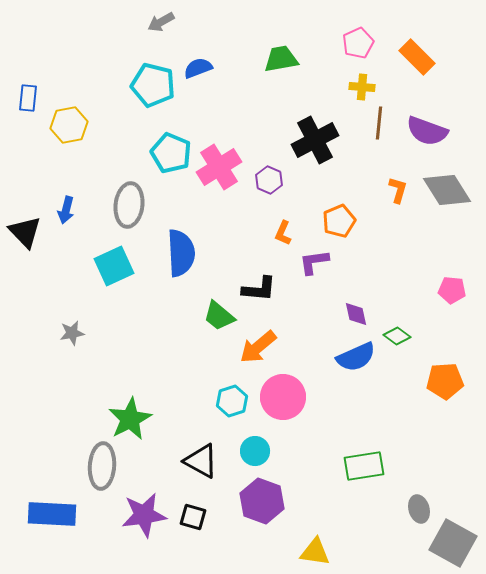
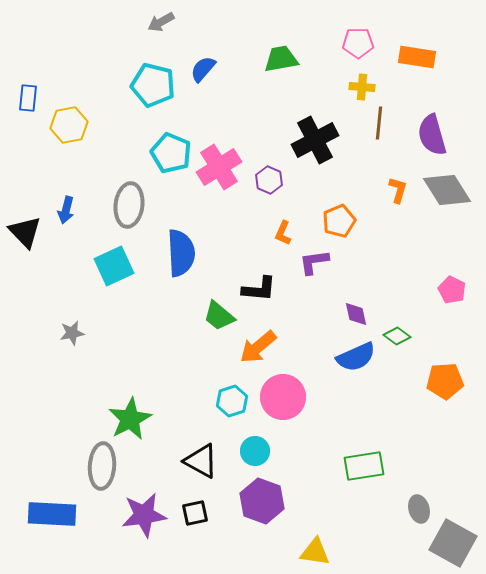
pink pentagon at (358, 43): rotated 24 degrees clockwise
orange rectangle at (417, 57): rotated 36 degrees counterclockwise
blue semicircle at (198, 68): moved 5 px right, 1 px down; rotated 28 degrees counterclockwise
purple semicircle at (427, 131): moved 5 px right, 4 px down; rotated 54 degrees clockwise
pink pentagon at (452, 290): rotated 20 degrees clockwise
black square at (193, 517): moved 2 px right, 4 px up; rotated 28 degrees counterclockwise
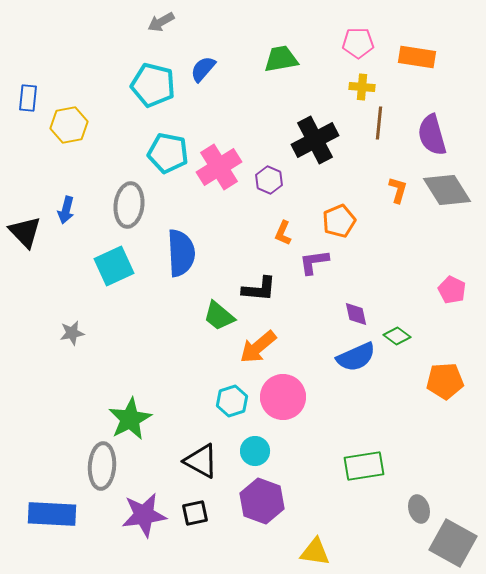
cyan pentagon at (171, 153): moved 3 px left; rotated 12 degrees counterclockwise
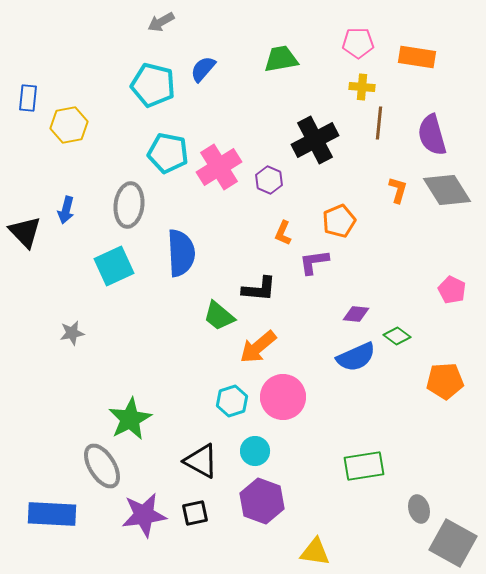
purple diamond at (356, 314): rotated 72 degrees counterclockwise
gray ellipse at (102, 466): rotated 36 degrees counterclockwise
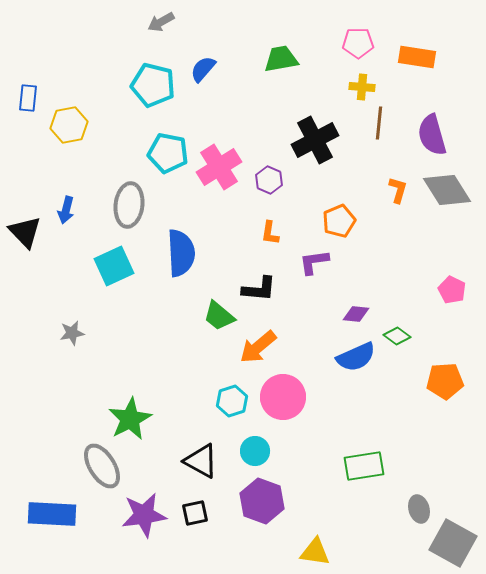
orange L-shape at (283, 233): moved 13 px left; rotated 15 degrees counterclockwise
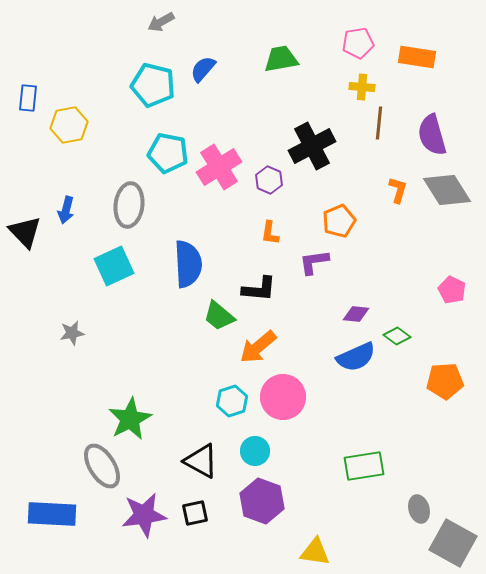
pink pentagon at (358, 43): rotated 8 degrees counterclockwise
black cross at (315, 140): moved 3 px left, 6 px down
blue semicircle at (181, 253): moved 7 px right, 11 px down
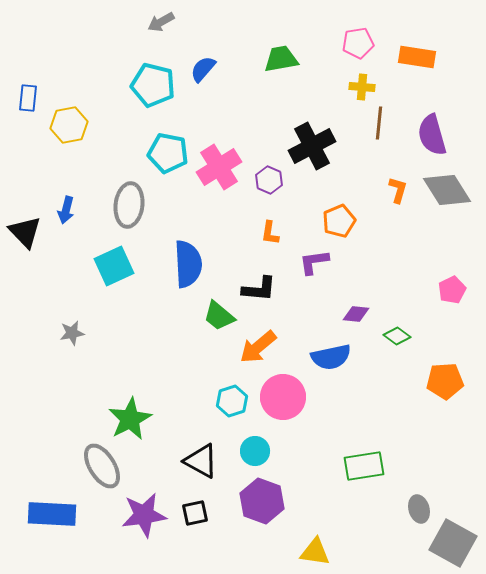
pink pentagon at (452, 290): rotated 20 degrees clockwise
blue semicircle at (356, 357): moved 25 px left; rotated 12 degrees clockwise
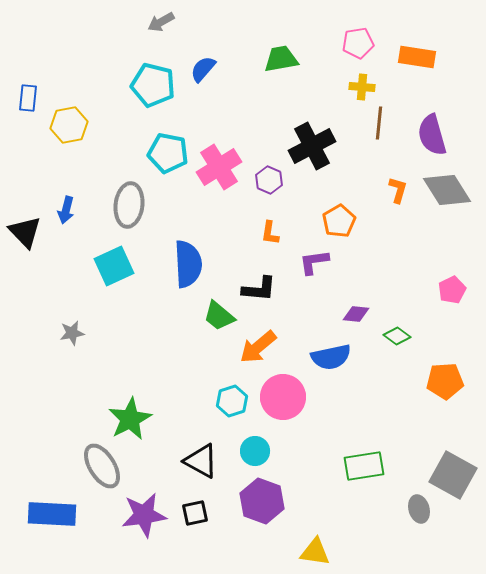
orange pentagon at (339, 221): rotated 8 degrees counterclockwise
gray square at (453, 543): moved 68 px up
